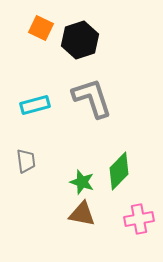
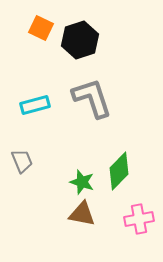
gray trapezoid: moved 4 px left; rotated 15 degrees counterclockwise
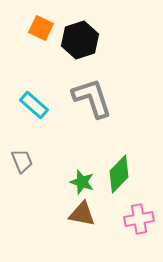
cyan rectangle: moved 1 px left; rotated 56 degrees clockwise
green diamond: moved 3 px down
